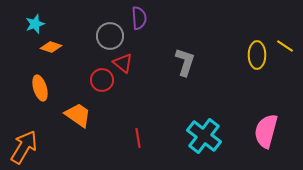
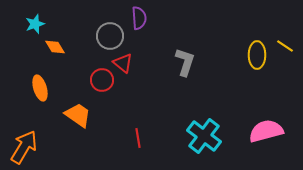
orange diamond: moved 4 px right; rotated 40 degrees clockwise
pink semicircle: rotated 60 degrees clockwise
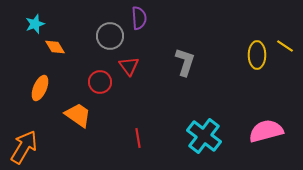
red triangle: moved 6 px right, 3 px down; rotated 15 degrees clockwise
red circle: moved 2 px left, 2 px down
orange ellipse: rotated 40 degrees clockwise
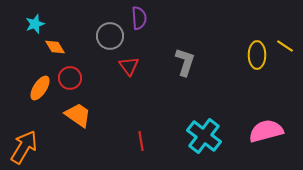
red circle: moved 30 px left, 4 px up
orange ellipse: rotated 10 degrees clockwise
red line: moved 3 px right, 3 px down
